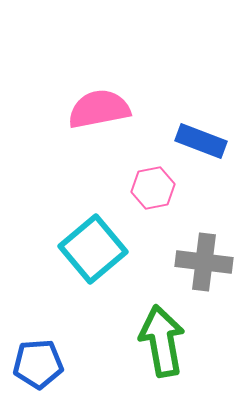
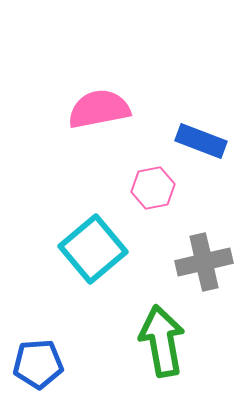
gray cross: rotated 20 degrees counterclockwise
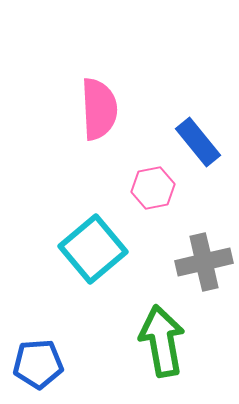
pink semicircle: rotated 98 degrees clockwise
blue rectangle: moved 3 px left, 1 px down; rotated 30 degrees clockwise
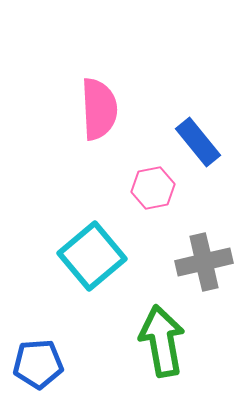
cyan square: moved 1 px left, 7 px down
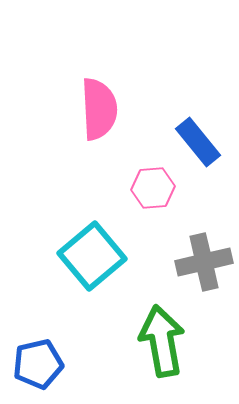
pink hexagon: rotated 6 degrees clockwise
blue pentagon: rotated 9 degrees counterclockwise
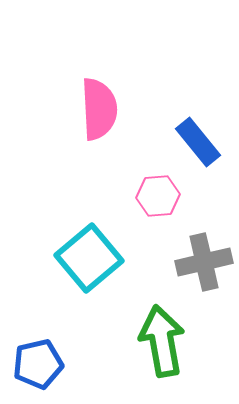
pink hexagon: moved 5 px right, 8 px down
cyan square: moved 3 px left, 2 px down
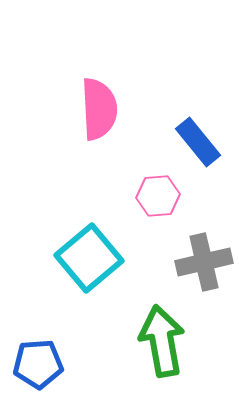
blue pentagon: rotated 9 degrees clockwise
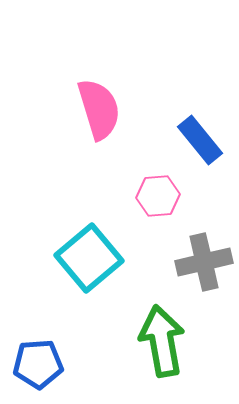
pink semicircle: rotated 14 degrees counterclockwise
blue rectangle: moved 2 px right, 2 px up
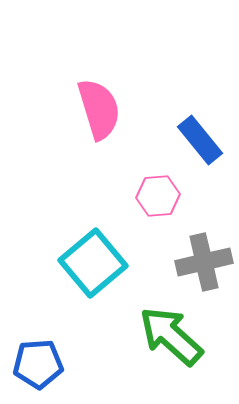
cyan square: moved 4 px right, 5 px down
green arrow: moved 9 px right, 5 px up; rotated 38 degrees counterclockwise
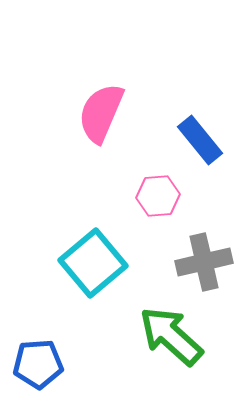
pink semicircle: moved 2 px right, 4 px down; rotated 140 degrees counterclockwise
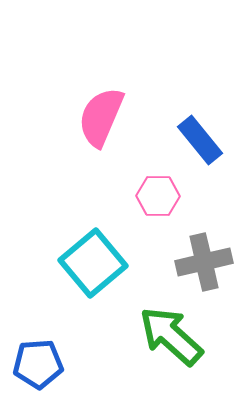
pink semicircle: moved 4 px down
pink hexagon: rotated 6 degrees clockwise
